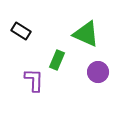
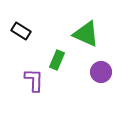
purple circle: moved 3 px right
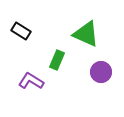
purple L-shape: moved 3 px left, 1 px down; rotated 60 degrees counterclockwise
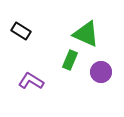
green rectangle: moved 13 px right
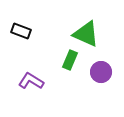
black rectangle: rotated 12 degrees counterclockwise
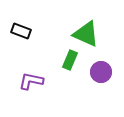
purple L-shape: rotated 20 degrees counterclockwise
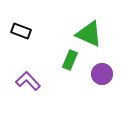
green triangle: moved 3 px right
purple circle: moved 1 px right, 2 px down
purple L-shape: moved 3 px left; rotated 35 degrees clockwise
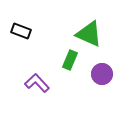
purple L-shape: moved 9 px right, 2 px down
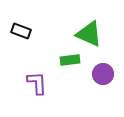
green rectangle: rotated 60 degrees clockwise
purple circle: moved 1 px right
purple L-shape: rotated 40 degrees clockwise
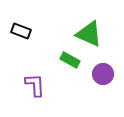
green rectangle: rotated 36 degrees clockwise
purple L-shape: moved 2 px left, 2 px down
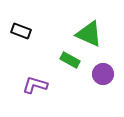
purple L-shape: rotated 70 degrees counterclockwise
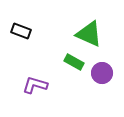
green rectangle: moved 4 px right, 2 px down
purple circle: moved 1 px left, 1 px up
